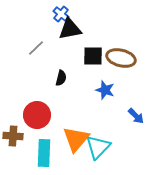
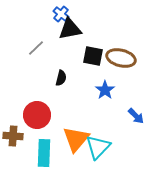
black square: rotated 10 degrees clockwise
blue star: rotated 18 degrees clockwise
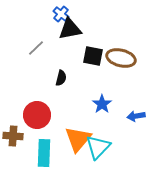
blue star: moved 3 px left, 14 px down
blue arrow: rotated 126 degrees clockwise
orange triangle: moved 2 px right
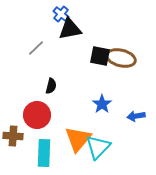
black square: moved 7 px right
black semicircle: moved 10 px left, 8 px down
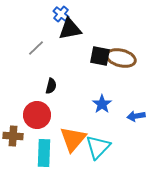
orange triangle: moved 5 px left
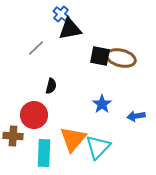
red circle: moved 3 px left
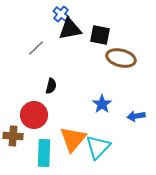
black square: moved 21 px up
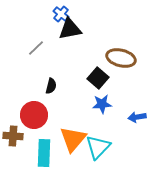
black square: moved 2 px left, 43 px down; rotated 30 degrees clockwise
blue star: rotated 30 degrees clockwise
blue arrow: moved 1 px right, 1 px down
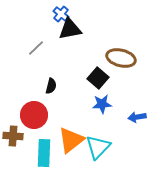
orange triangle: moved 2 px left, 1 px down; rotated 12 degrees clockwise
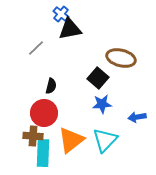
red circle: moved 10 px right, 2 px up
brown cross: moved 20 px right
cyan triangle: moved 7 px right, 7 px up
cyan rectangle: moved 1 px left
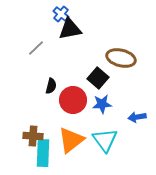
red circle: moved 29 px right, 13 px up
cyan triangle: rotated 20 degrees counterclockwise
